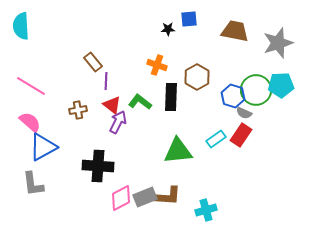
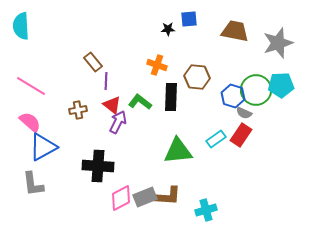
brown hexagon: rotated 25 degrees counterclockwise
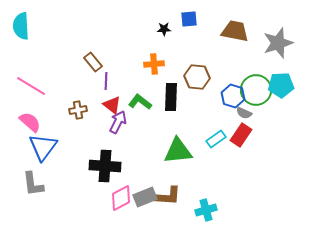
black star: moved 4 px left
orange cross: moved 3 px left, 1 px up; rotated 24 degrees counterclockwise
blue triangle: rotated 24 degrees counterclockwise
black cross: moved 7 px right
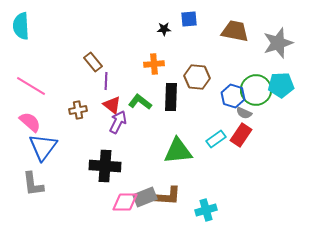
pink diamond: moved 4 px right, 4 px down; rotated 28 degrees clockwise
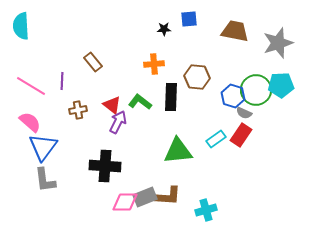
purple line: moved 44 px left
gray L-shape: moved 12 px right, 4 px up
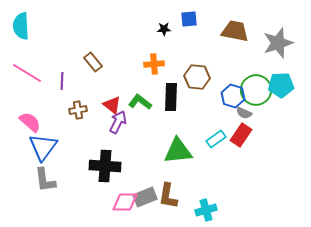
pink line: moved 4 px left, 13 px up
brown L-shape: rotated 96 degrees clockwise
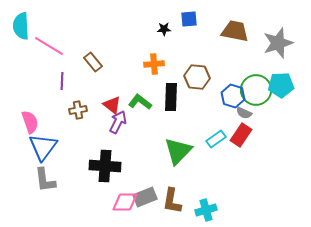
pink line: moved 22 px right, 27 px up
pink semicircle: rotated 30 degrees clockwise
green triangle: rotated 40 degrees counterclockwise
brown L-shape: moved 4 px right, 5 px down
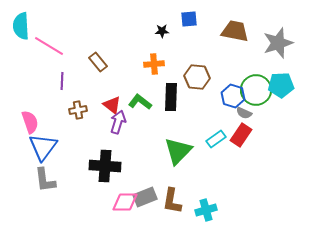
black star: moved 2 px left, 2 px down
brown rectangle: moved 5 px right
purple arrow: rotated 10 degrees counterclockwise
